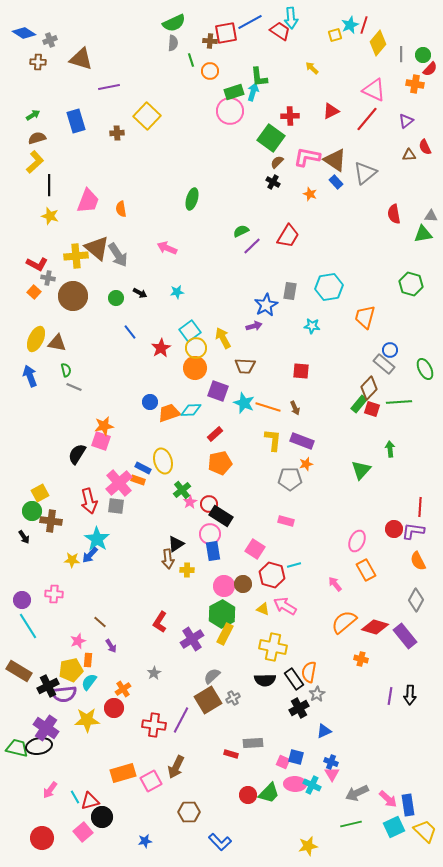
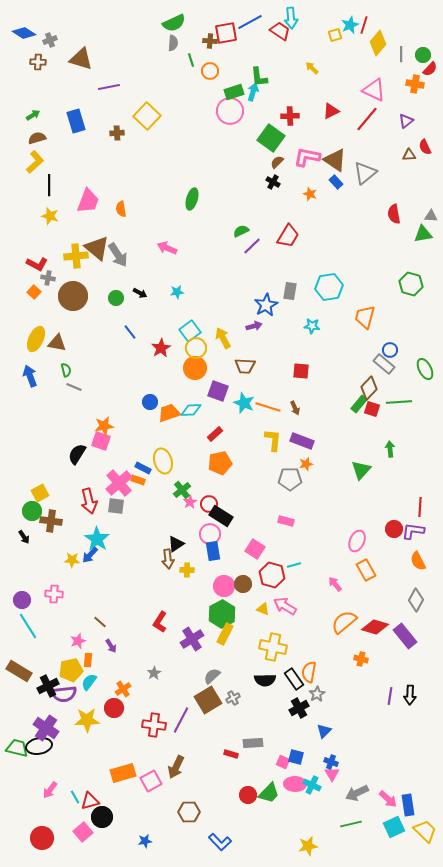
blue triangle at (324, 731): rotated 21 degrees counterclockwise
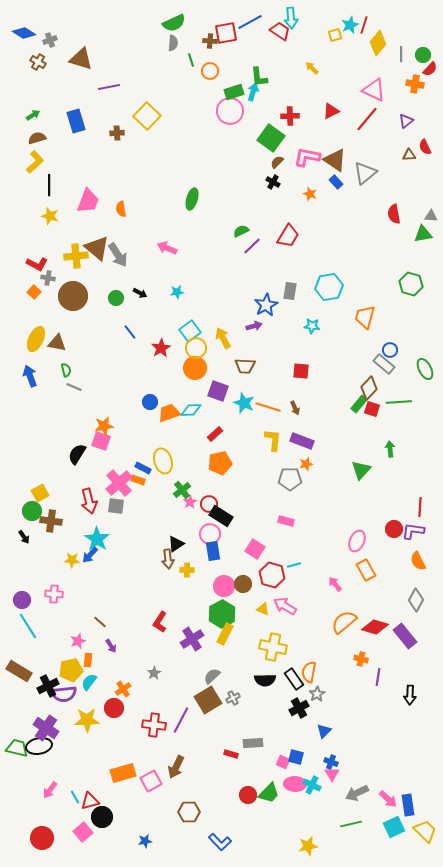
brown cross at (38, 62): rotated 28 degrees clockwise
purple line at (390, 696): moved 12 px left, 19 px up
